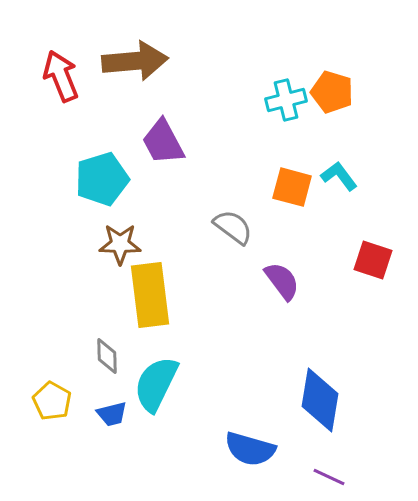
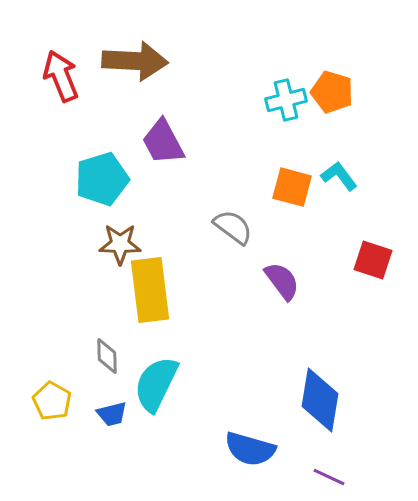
brown arrow: rotated 8 degrees clockwise
yellow rectangle: moved 5 px up
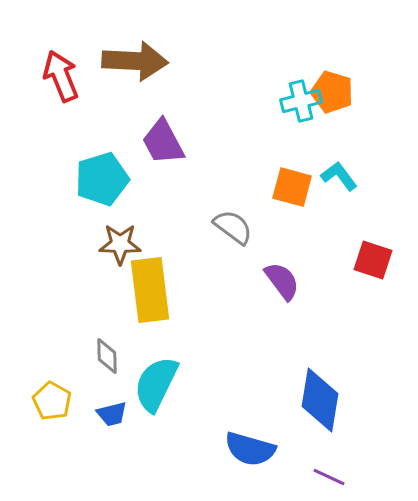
cyan cross: moved 15 px right, 1 px down
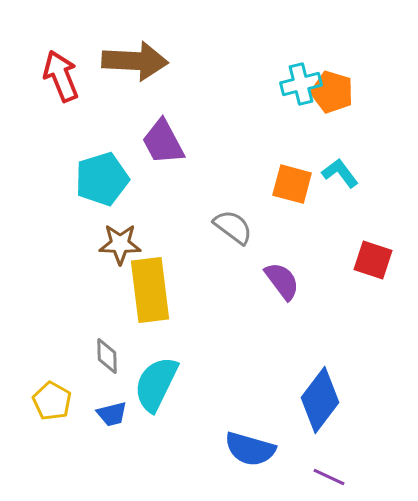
cyan cross: moved 17 px up
cyan L-shape: moved 1 px right, 3 px up
orange square: moved 3 px up
blue diamond: rotated 28 degrees clockwise
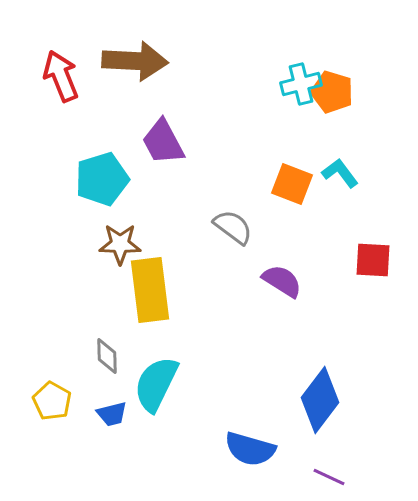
orange square: rotated 6 degrees clockwise
red square: rotated 15 degrees counterclockwise
purple semicircle: rotated 21 degrees counterclockwise
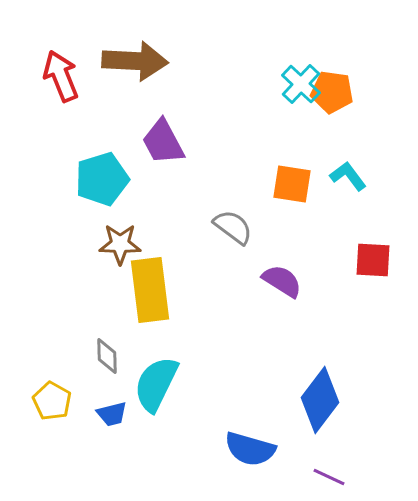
cyan cross: rotated 33 degrees counterclockwise
orange pentagon: rotated 9 degrees counterclockwise
cyan L-shape: moved 8 px right, 3 px down
orange square: rotated 12 degrees counterclockwise
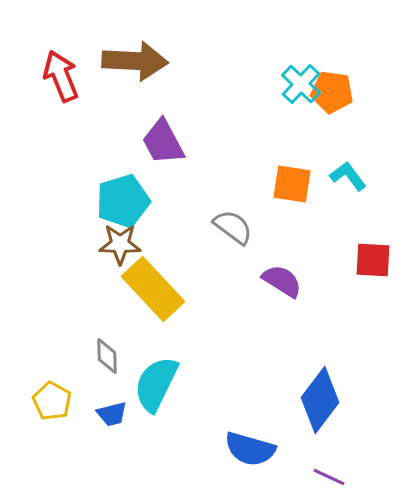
cyan pentagon: moved 21 px right, 22 px down
yellow rectangle: moved 3 px right, 1 px up; rotated 36 degrees counterclockwise
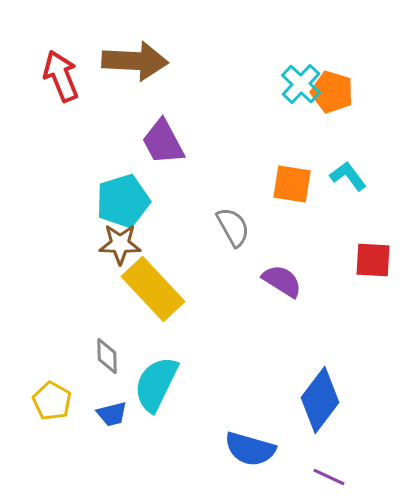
orange pentagon: rotated 9 degrees clockwise
gray semicircle: rotated 24 degrees clockwise
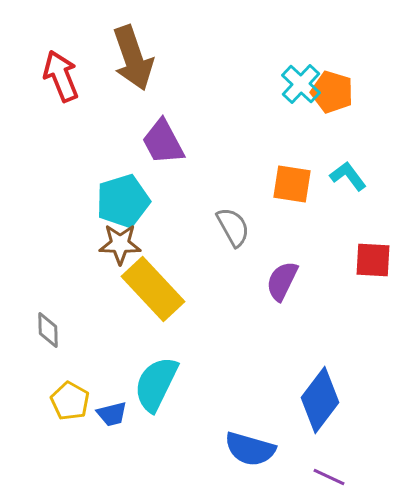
brown arrow: moved 2 px left, 3 px up; rotated 68 degrees clockwise
purple semicircle: rotated 96 degrees counterclockwise
gray diamond: moved 59 px left, 26 px up
yellow pentagon: moved 18 px right
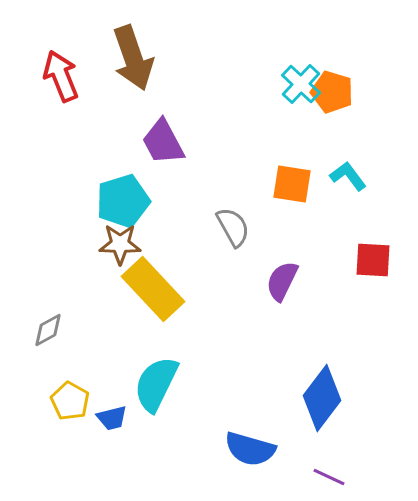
gray diamond: rotated 63 degrees clockwise
blue diamond: moved 2 px right, 2 px up
blue trapezoid: moved 4 px down
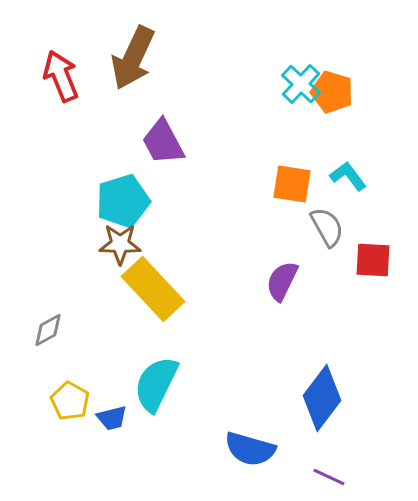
brown arrow: rotated 44 degrees clockwise
gray semicircle: moved 94 px right
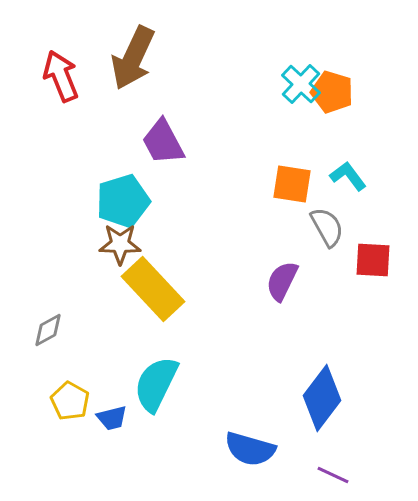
purple line: moved 4 px right, 2 px up
